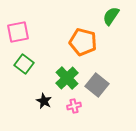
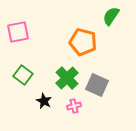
green square: moved 1 px left, 11 px down
gray square: rotated 15 degrees counterclockwise
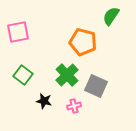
green cross: moved 3 px up
gray square: moved 1 px left, 1 px down
black star: rotated 14 degrees counterclockwise
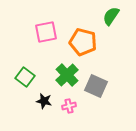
pink square: moved 28 px right
green square: moved 2 px right, 2 px down
pink cross: moved 5 px left
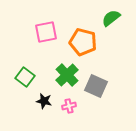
green semicircle: moved 2 px down; rotated 18 degrees clockwise
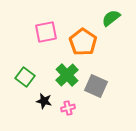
orange pentagon: rotated 20 degrees clockwise
pink cross: moved 1 px left, 2 px down
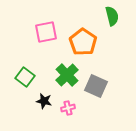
green semicircle: moved 1 px right, 2 px up; rotated 114 degrees clockwise
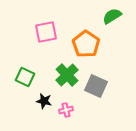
green semicircle: rotated 108 degrees counterclockwise
orange pentagon: moved 3 px right, 2 px down
green square: rotated 12 degrees counterclockwise
pink cross: moved 2 px left, 2 px down
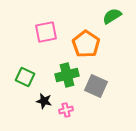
green cross: rotated 30 degrees clockwise
